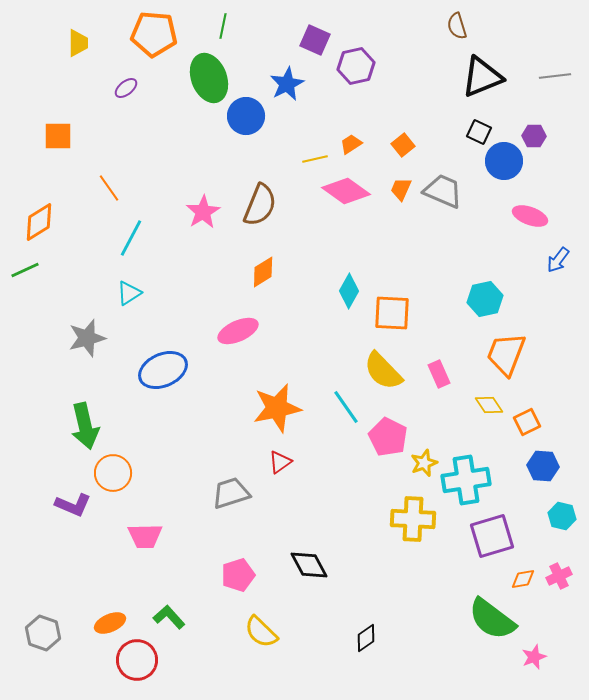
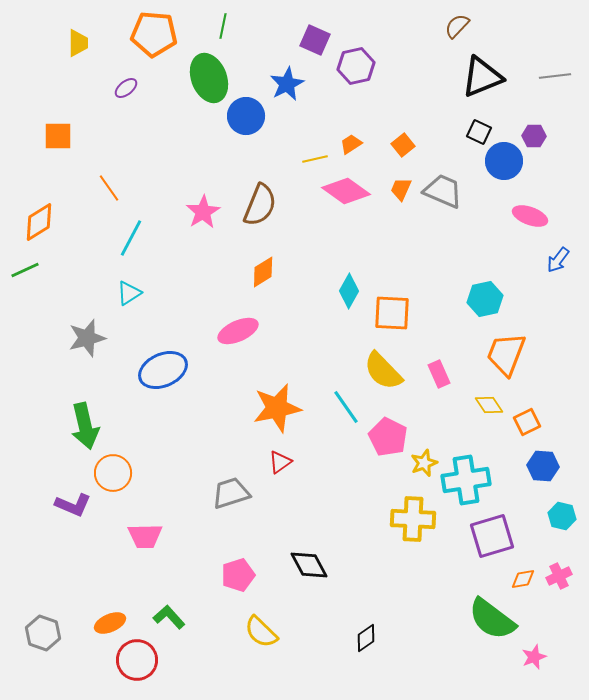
brown semicircle at (457, 26): rotated 60 degrees clockwise
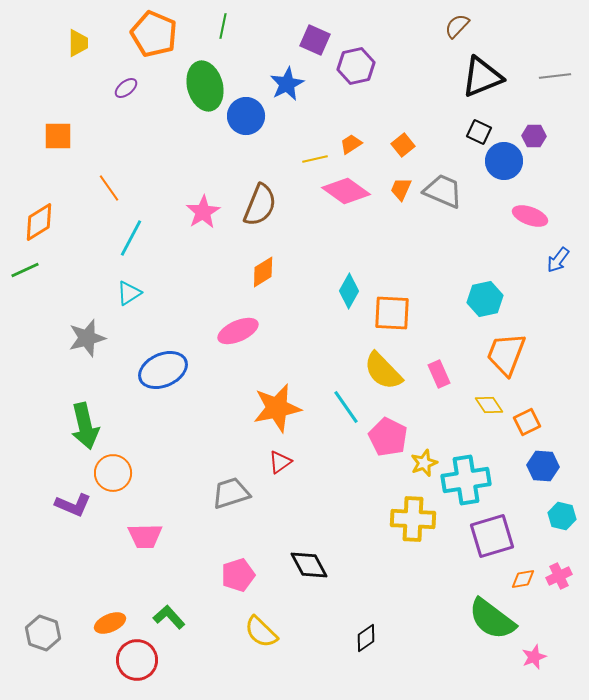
orange pentagon at (154, 34): rotated 18 degrees clockwise
green ellipse at (209, 78): moved 4 px left, 8 px down; rotated 6 degrees clockwise
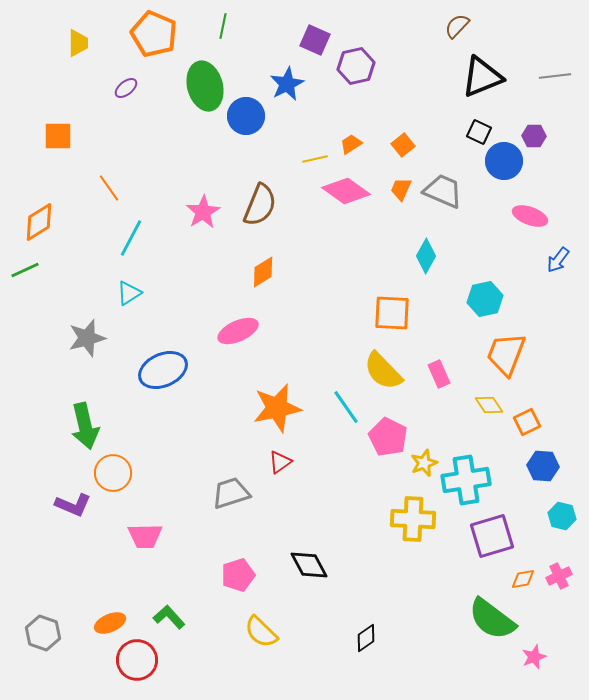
cyan diamond at (349, 291): moved 77 px right, 35 px up
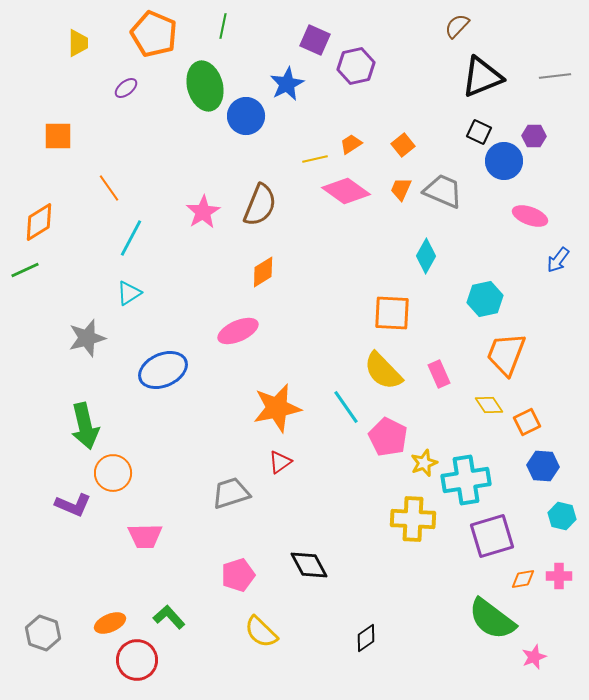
pink cross at (559, 576): rotated 25 degrees clockwise
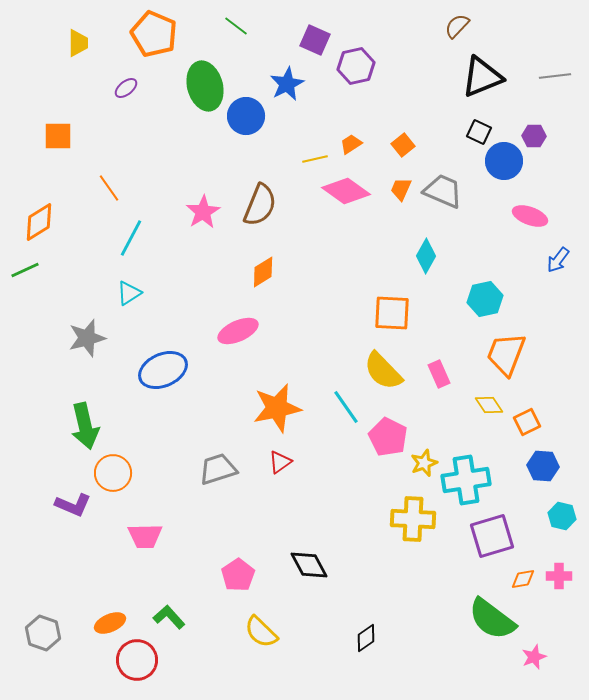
green line at (223, 26): moved 13 px right; rotated 65 degrees counterclockwise
gray trapezoid at (231, 493): moved 13 px left, 24 px up
pink pentagon at (238, 575): rotated 16 degrees counterclockwise
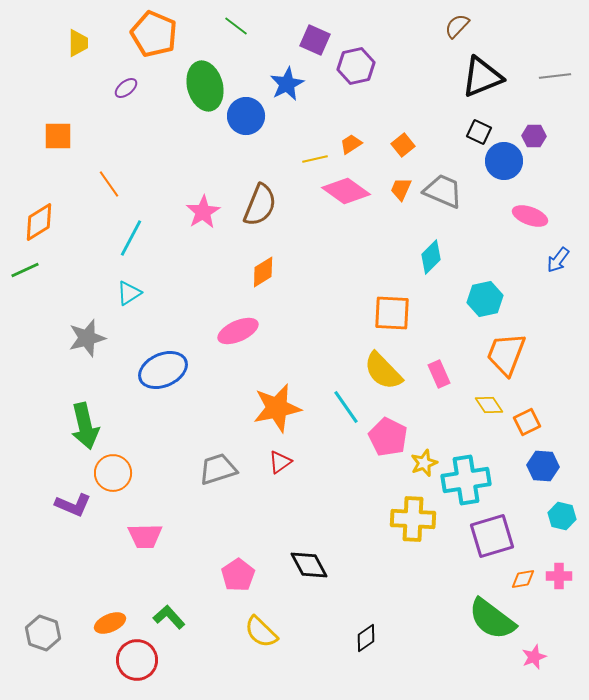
orange line at (109, 188): moved 4 px up
cyan diamond at (426, 256): moved 5 px right, 1 px down; rotated 16 degrees clockwise
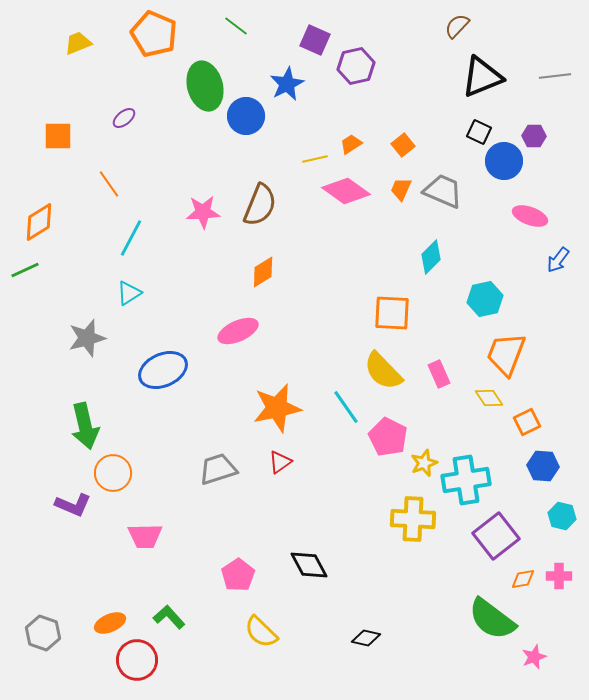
yellow trapezoid at (78, 43): rotated 112 degrees counterclockwise
purple ellipse at (126, 88): moved 2 px left, 30 px down
pink star at (203, 212): rotated 28 degrees clockwise
yellow diamond at (489, 405): moved 7 px up
purple square at (492, 536): moved 4 px right; rotated 21 degrees counterclockwise
black diamond at (366, 638): rotated 48 degrees clockwise
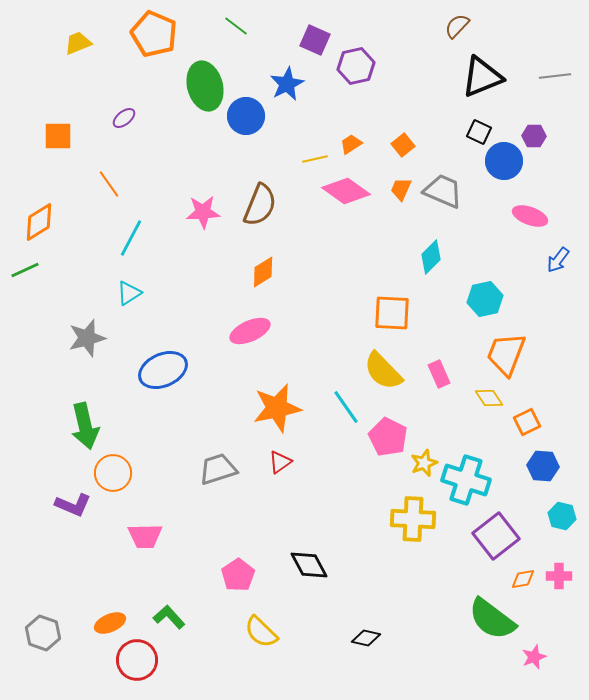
pink ellipse at (238, 331): moved 12 px right
cyan cross at (466, 480): rotated 27 degrees clockwise
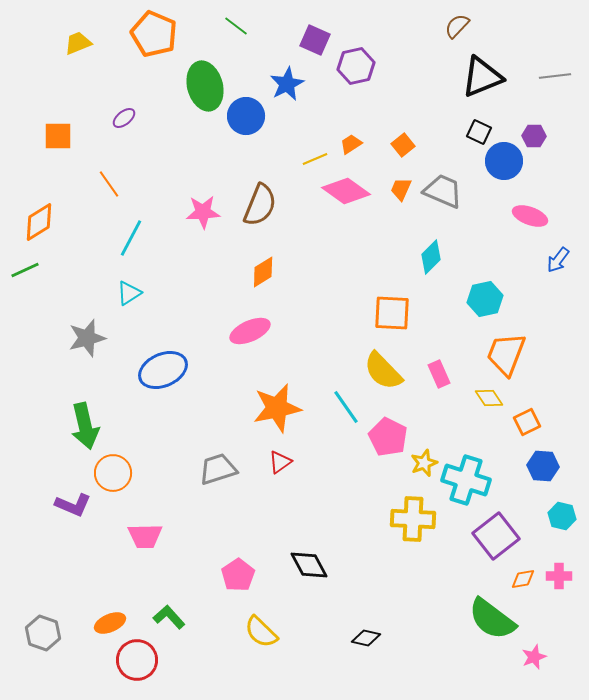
yellow line at (315, 159): rotated 10 degrees counterclockwise
